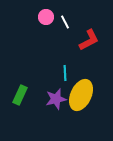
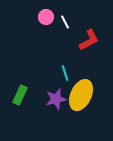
cyan line: rotated 14 degrees counterclockwise
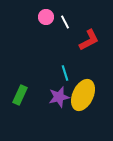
yellow ellipse: moved 2 px right
purple star: moved 3 px right, 2 px up
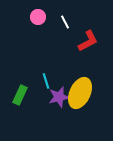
pink circle: moved 8 px left
red L-shape: moved 1 px left, 1 px down
cyan line: moved 19 px left, 8 px down
yellow ellipse: moved 3 px left, 2 px up
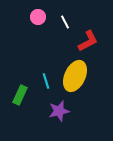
yellow ellipse: moved 5 px left, 17 px up
purple star: moved 14 px down
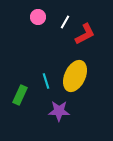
white line: rotated 56 degrees clockwise
red L-shape: moved 3 px left, 7 px up
purple star: rotated 15 degrees clockwise
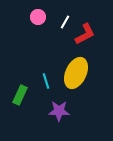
yellow ellipse: moved 1 px right, 3 px up
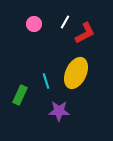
pink circle: moved 4 px left, 7 px down
red L-shape: moved 1 px up
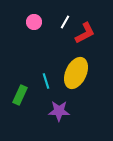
pink circle: moved 2 px up
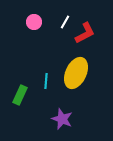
cyan line: rotated 21 degrees clockwise
purple star: moved 3 px right, 8 px down; rotated 20 degrees clockwise
